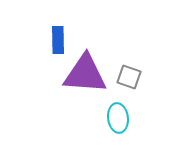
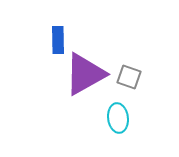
purple triangle: rotated 33 degrees counterclockwise
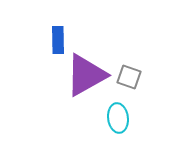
purple triangle: moved 1 px right, 1 px down
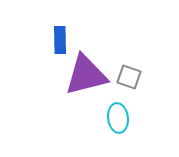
blue rectangle: moved 2 px right
purple triangle: rotated 15 degrees clockwise
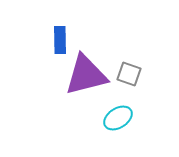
gray square: moved 3 px up
cyan ellipse: rotated 64 degrees clockwise
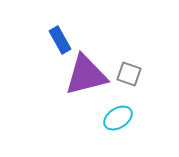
blue rectangle: rotated 28 degrees counterclockwise
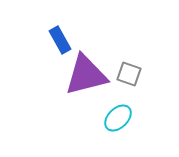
cyan ellipse: rotated 12 degrees counterclockwise
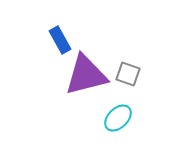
gray square: moved 1 px left
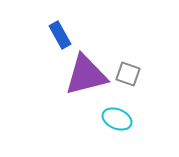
blue rectangle: moved 5 px up
cyan ellipse: moved 1 px left, 1 px down; rotated 68 degrees clockwise
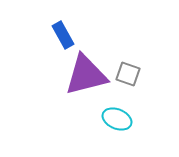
blue rectangle: moved 3 px right
